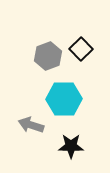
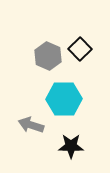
black square: moved 1 px left
gray hexagon: rotated 16 degrees counterclockwise
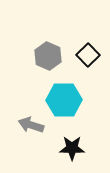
black square: moved 8 px right, 6 px down
cyan hexagon: moved 1 px down
black star: moved 1 px right, 2 px down
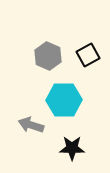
black square: rotated 15 degrees clockwise
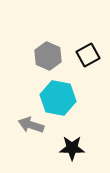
cyan hexagon: moved 6 px left, 2 px up; rotated 12 degrees clockwise
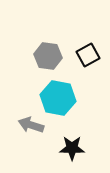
gray hexagon: rotated 16 degrees counterclockwise
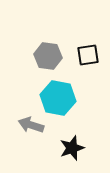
black square: rotated 20 degrees clockwise
black star: rotated 20 degrees counterclockwise
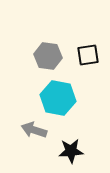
gray arrow: moved 3 px right, 5 px down
black star: moved 1 px left, 3 px down; rotated 15 degrees clockwise
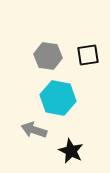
black star: rotated 30 degrees clockwise
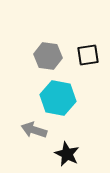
black star: moved 4 px left, 3 px down
